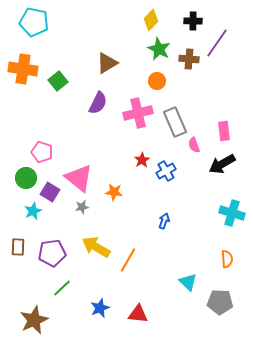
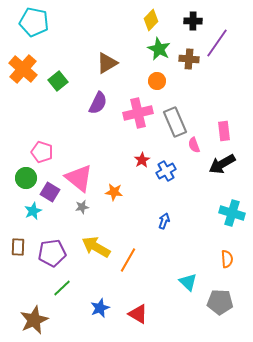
orange cross: rotated 32 degrees clockwise
red triangle: rotated 25 degrees clockwise
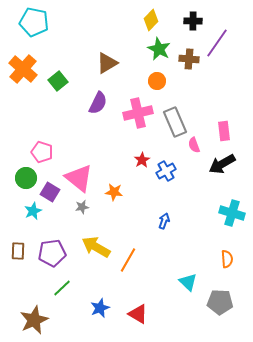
brown rectangle: moved 4 px down
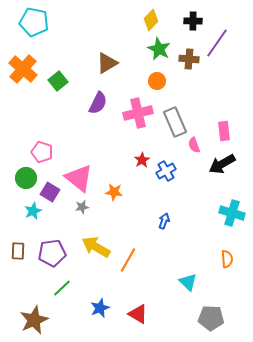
gray pentagon: moved 9 px left, 16 px down
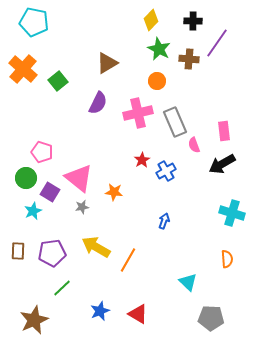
blue star: moved 3 px down
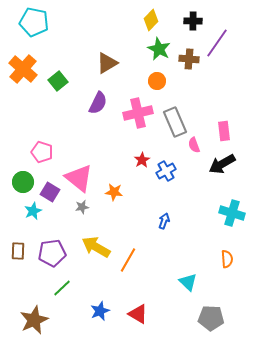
green circle: moved 3 px left, 4 px down
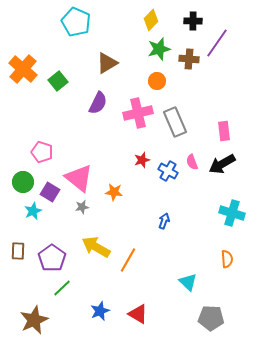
cyan pentagon: moved 42 px right; rotated 12 degrees clockwise
green star: rotated 30 degrees clockwise
pink semicircle: moved 2 px left, 17 px down
red star: rotated 14 degrees clockwise
blue cross: moved 2 px right; rotated 30 degrees counterclockwise
purple pentagon: moved 5 px down; rotated 28 degrees counterclockwise
